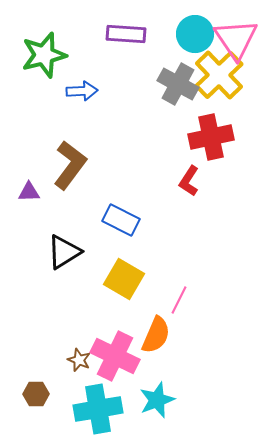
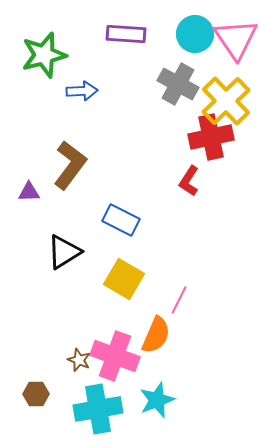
yellow cross: moved 7 px right, 26 px down
pink cross: rotated 6 degrees counterclockwise
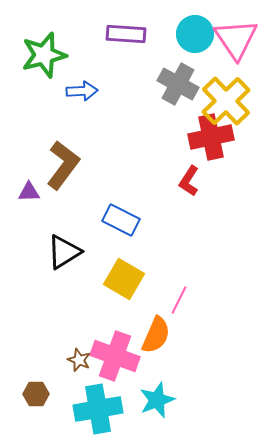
brown L-shape: moved 7 px left
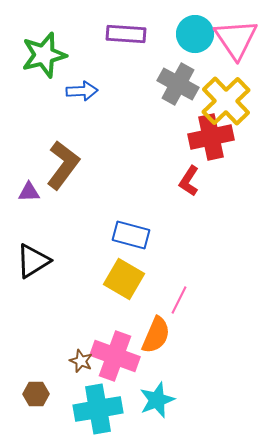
blue rectangle: moved 10 px right, 15 px down; rotated 12 degrees counterclockwise
black triangle: moved 31 px left, 9 px down
brown star: moved 2 px right, 1 px down
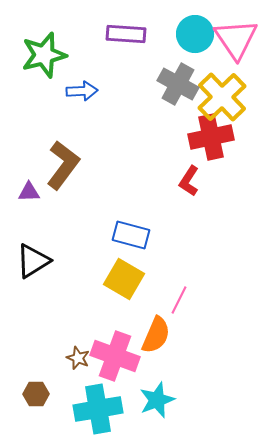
yellow cross: moved 4 px left, 4 px up
brown star: moved 3 px left, 3 px up
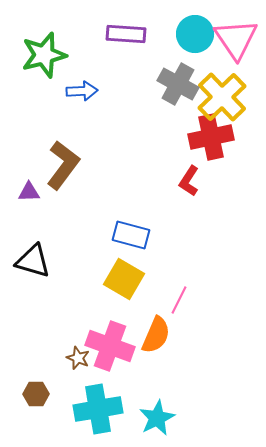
black triangle: rotated 48 degrees clockwise
pink cross: moved 5 px left, 10 px up
cyan star: moved 18 px down; rotated 6 degrees counterclockwise
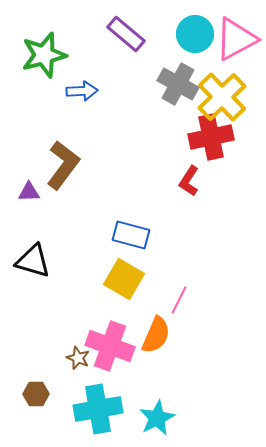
purple rectangle: rotated 36 degrees clockwise
pink triangle: rotated 36 degrees clockwise
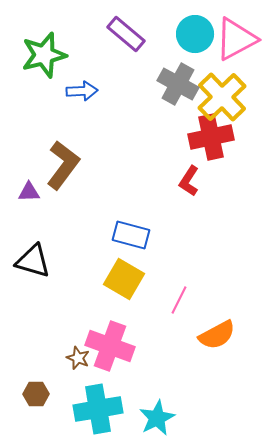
orange semicircle: moved 61 px right; rotated 39 degrees clockwise
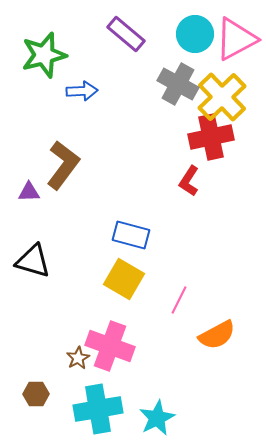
brown star: rotated 20 degrees clockwise
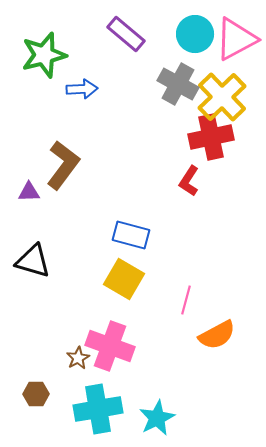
blue arrow: moved 2 px up
pink line: moved 7 px right; rotated 12 degrees counterclockwise
